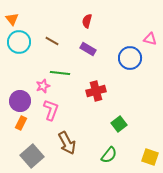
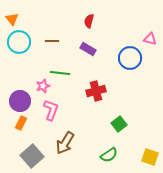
red semicircle: moved 2 px right
brown line: rotated 32 degrees counterclockwise
brown arrow: moved 2 px left; rotated 60 degrees clockwise
green semicircle: rotated 18 degrees clockwise
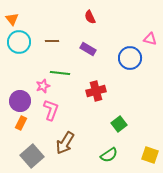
red semicircle: moved 1 px right, 4 px up; rotated 40 degrees counterclockwise
yellow square: moved 2 px up
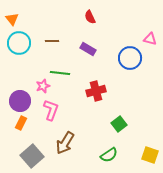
cyan circle: moved 1 px down
